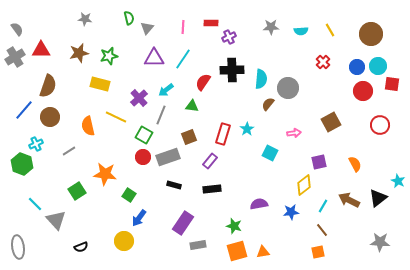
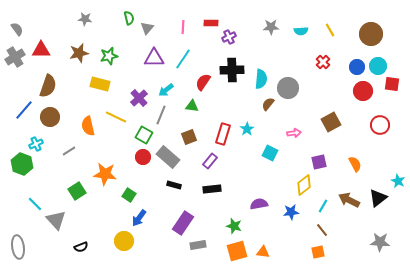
gray rectangle at (168, 157): rotated 60 degrees clockwise
orange triangle at (263, 252): rotated 16 degrees clockwise
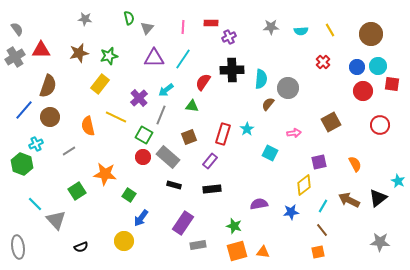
yellow rectangle at (100, 84): rotated 66 degrees counterclockwise
blue arrow at (139, 218): moved 2 px right
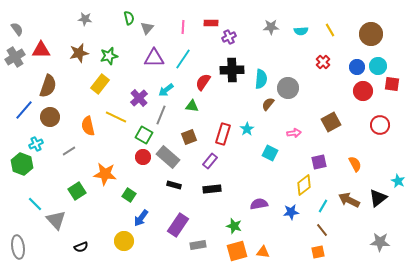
purple rectangle at (183, 223): moved 5 px left, 2 px down
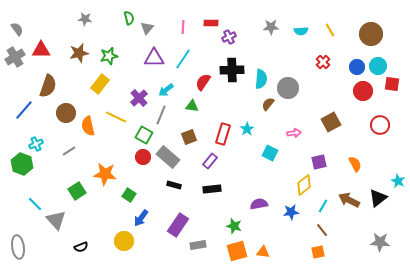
brown circle at (50, 117): moved 16 px right, 4 px up
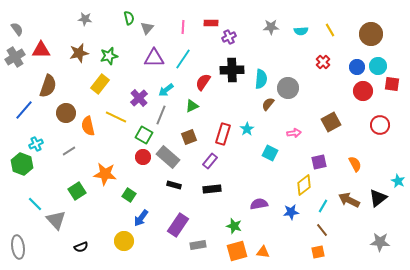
green triangle at (192, 106): rotated 32 degrees counterclockwise
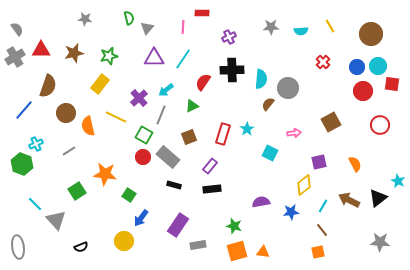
red rectangle at (211, 23): moved 9 px left, 10 px up
yellow line at (330, 30): moved 4 px up
brown star at (79, 53): moved 5 px left
purple rectangle at (210, 161): moved 5 px down
purple semicircle at (259, 204): moved 2 px right, 2 px up
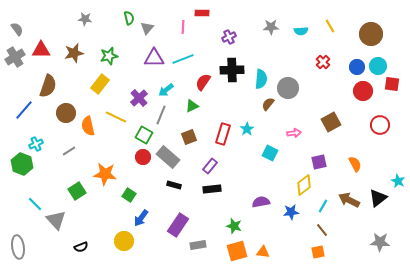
cyan line at (183, 59): rotated 35 degrees clockwise
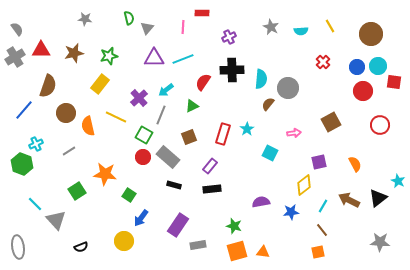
gray star at (271, 27): rotated 28 degrees clockwise
red square at (392, 84): moved 2 px right, 2 px up
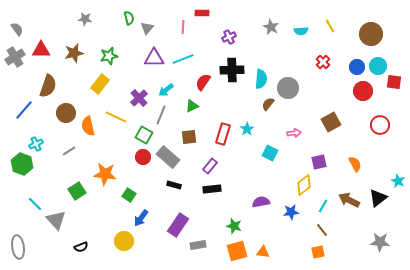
brown square at (189, 137): rotated 14 degrees clockwise
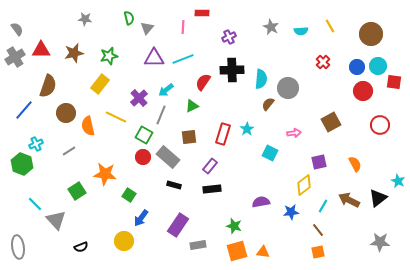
brown line at (322, 230): moved 4 px left
